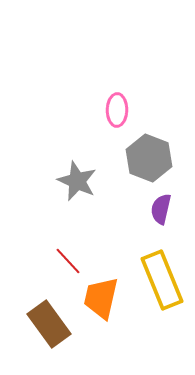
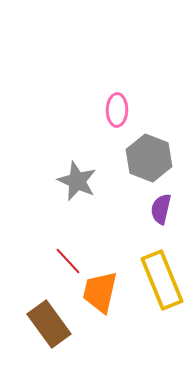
orange trapezoid: moved 1 px left, 6 px up
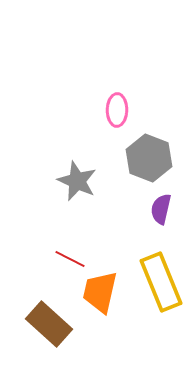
red line: moved 2 px right, 2 px up; rotated 20 degrees counterclockwise
yellow rectangle: moved 1 px left, 2 px down
brown rectangle: rotated 12 degrees counterclockwise
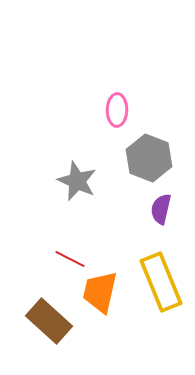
brown rectangle: moved 3 px up
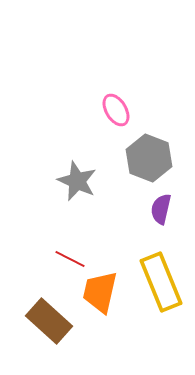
pink ellipse: moved 1 px left; rotated 32 degrees counterclockwise
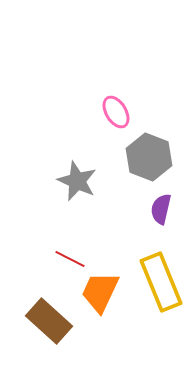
pink ellipse: moved 2 px down
gray hexagon: moved 1 px up
orange trapezoid: rotated 12 degrees clockwise
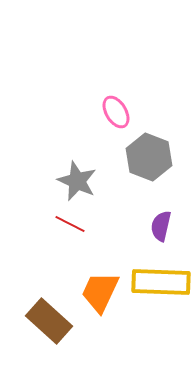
purple semicircle: moved 17 px down
red line: moved 35 px up
yellow rectangle: rotated 66 degrees counterclockwise
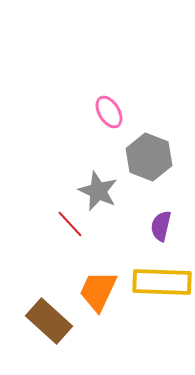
pink ellipse: moved 7 px left
gray star: moved 21 px right, 10 px down
red line: rotated 20 degrees clockwise
yellow rectangle: moved 1 px right
orange trapezoid: moved 2 px left, 1 px up
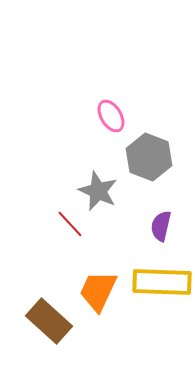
pink ellipse: moved 2 px right, 4 px down
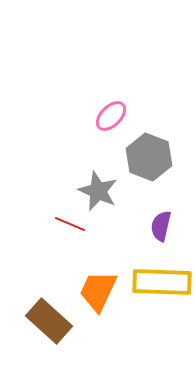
pink ellipse: rotated 76 degrees clockwise
red line: rotated 24 degrees counterclockwise
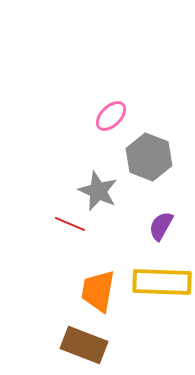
purple semicircle: rotated 16 degrees clockwise
orange trapezoid: rotated 15 degrees counterclockwise
brown rectangle: moved 35 px right, 24 px down; rotated 21 degrees counterclockwise
